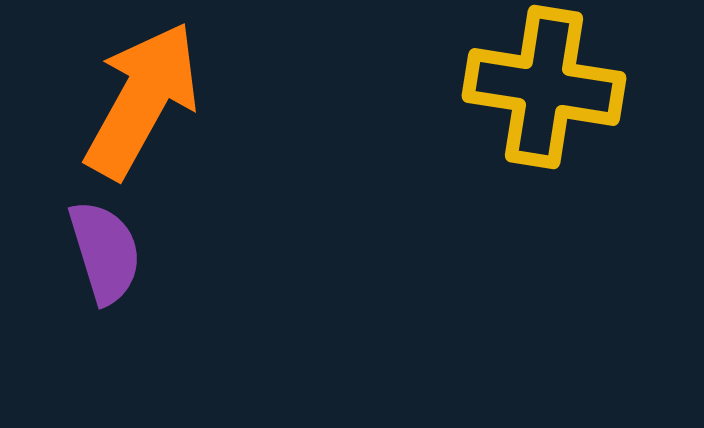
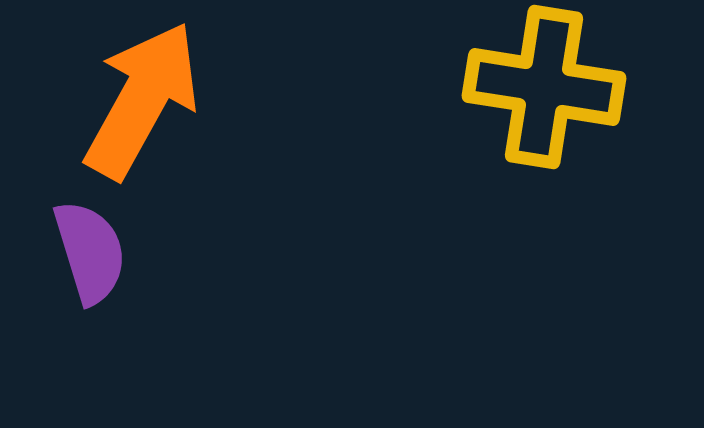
purple semicircle: moved 15 px left
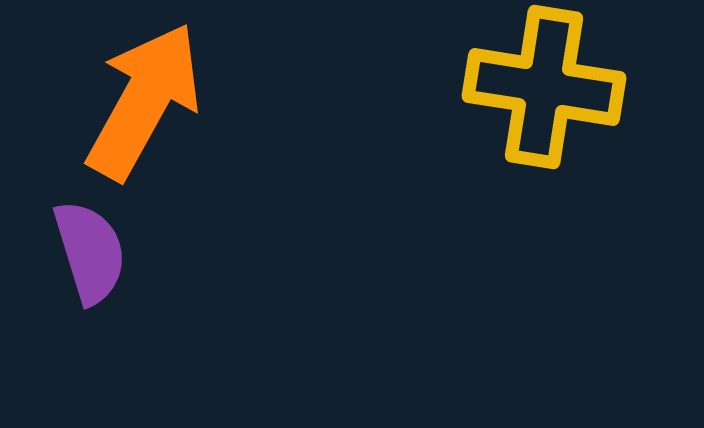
orange arrow: moved 2 px right, 1 px down
